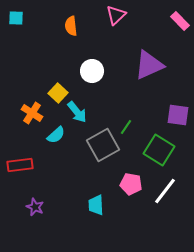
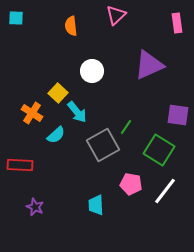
pink rectangle: moved 3 px left, 2 px down; rotated 36 degrees clockwise
red rectangle: rotated 10 degrees clockwise
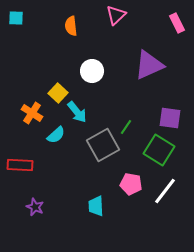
pink rectangle: rotated 18 degrees counterclockwise
purple square: moved 8 px left, 3 px down
cyan trapezoid: moved 1 px down
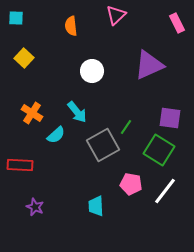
yellow square: moved 34 px left, 35 px up
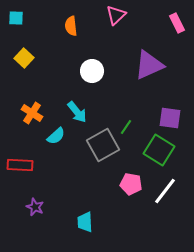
cyan semicircle: moved 1 px down
cyan trapezoid: moved 11 px left, 16 px down
